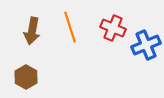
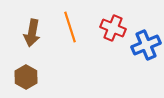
brown arrow: moved 2 px down
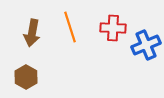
red cross: rotated 20 degrees counterclockwise
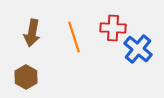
orange line: moved 4 px right, 10 px down
blue cross: moved 8 px left, 4 px down; rotated 28 degrees counterclockwise
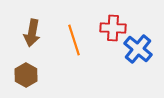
orange line: moved 3 px down
brown hexagon: moved 2 px up
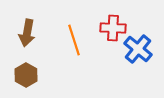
brown arrow: moved 5 px left
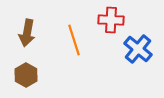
red cross: moved 2 px left, 8 px up
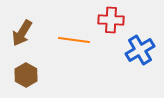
brown arrow: moved 5 px left; rotated 20 degrees clockwise
orange line: rotated 64 degrees counterclockwise
blue cross: moved 2 px right, 1 px down; rotated 20 degrees clockwise
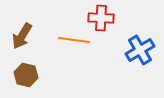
red cross: moved 10 px left, 2 px up
brown arrow: moved 3 px down
brown hexagon: rotated 15 degrees counterclockwise
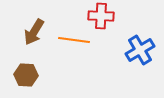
red cross: moved 2 px up
brown arrow: moved 12 px right, 4 px up
brown hexagon: rotated 10 degrees counterclockwise
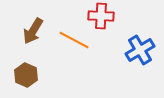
brown arrow: moved 1 px left, 1 px up
orange line: rotated 20 degrees clockwise
brown hexagon: rotated 20 degrees clockwise
